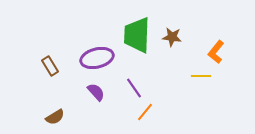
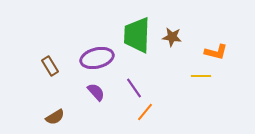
orange L-shape: rotated 115 degrees counterclockwise
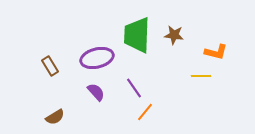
brown star: moved 2 px right, 2 px up
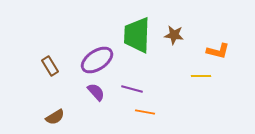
orange L-shape: moved 2 px right, 1 px up
purple ellipse: moved 2 px down; rotated 20 degrees counterclockwise
purple line: moved 2 px left, 1 px down; rotated 40 degrees counterclockwise
orange line: rotated 60 degrees clockwise
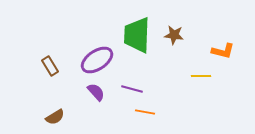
orange L-shape: moved 5 px right
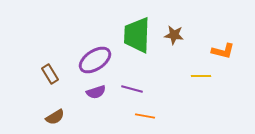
purple ellipse: moved 2 px left
brown rectangle: moved 8 px down
purple semicircle: rotated 114 degrees clockwise
orange line: moved 4 px down
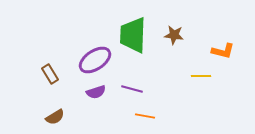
green trapezoid: moved 4 px left
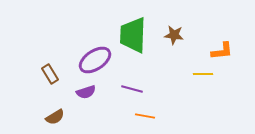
orange L-shape: moved 1 px left; rotated 20 degrees counterclockwise
yellow line: moved 2 px right, 2 px up
purple semicircle: moved 10 px left
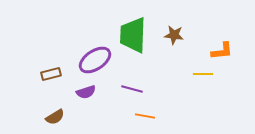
brown rectangle: moved 1 px right; rotated 72 degrees counterclockwise
